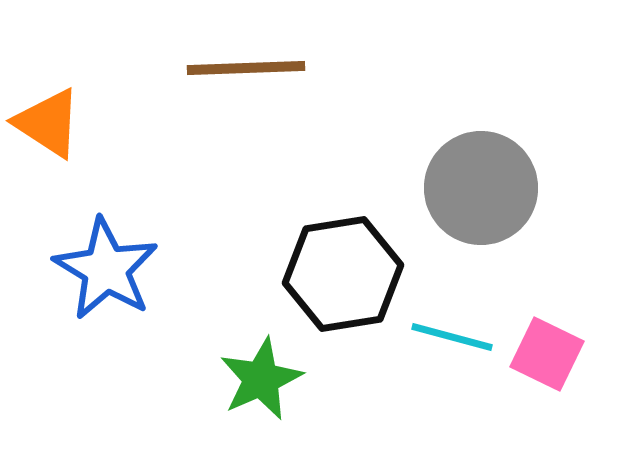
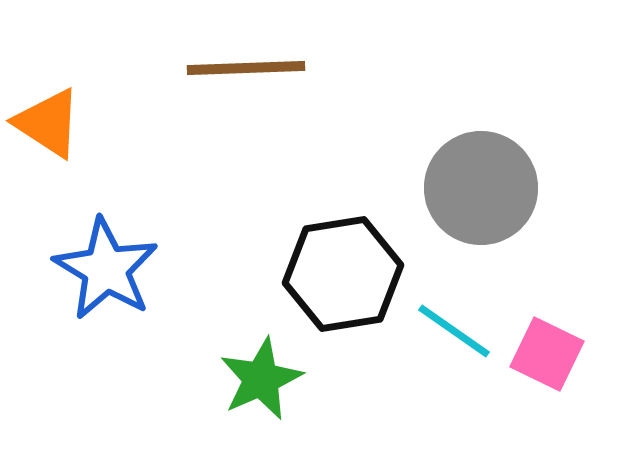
cyan line: moved 2 px right, 6 px up; rotated 20 degrees clockwise
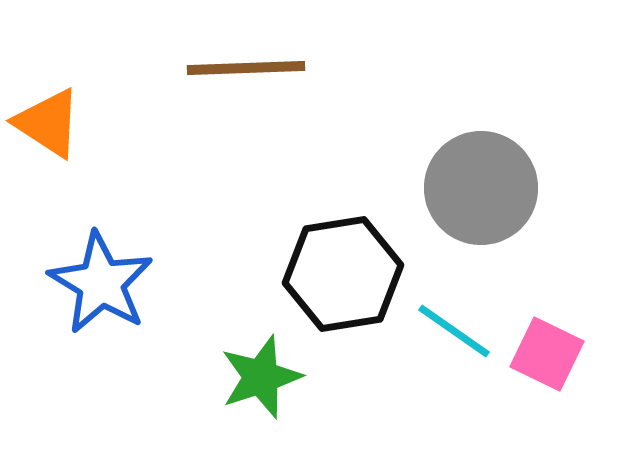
blue star: moved 5 px left, 14 px down
green star: moved 2 px up; rotated 6 degrees clockwise
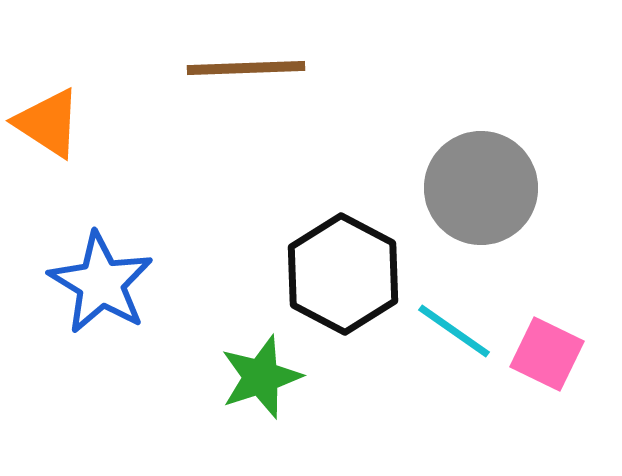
black hexagon: rotated 23 degrees counterclockwise
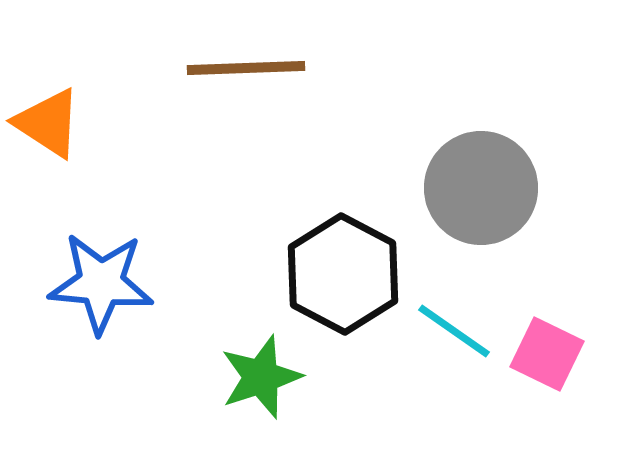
blue star: rotated 26 degrees counterclockwise
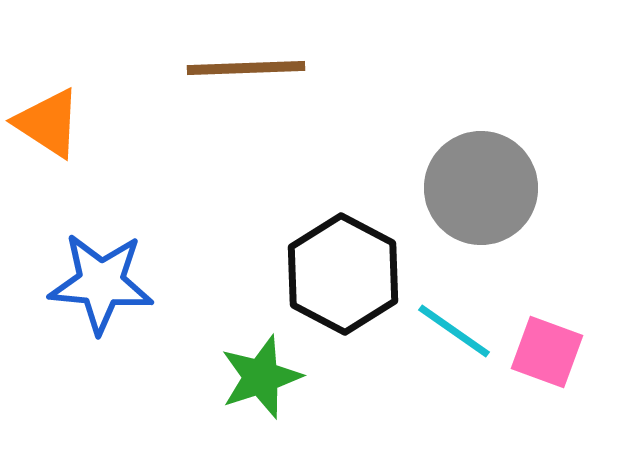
pink square: moved 2 px up; rotated 6 degrees counterclockwise
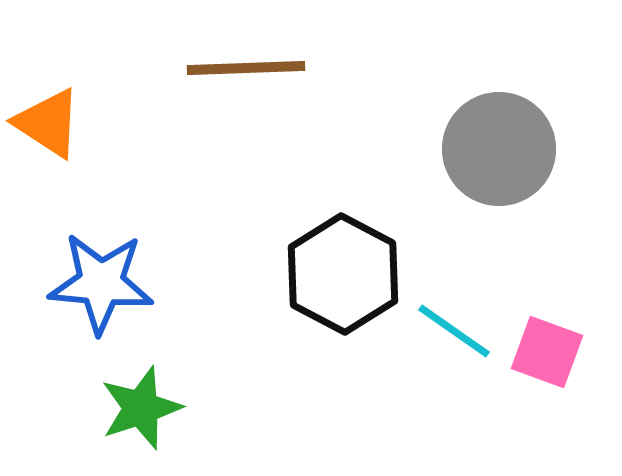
gray circle: moved 18 px right, 39 px up
green star: moved 120 px left, 31 px down
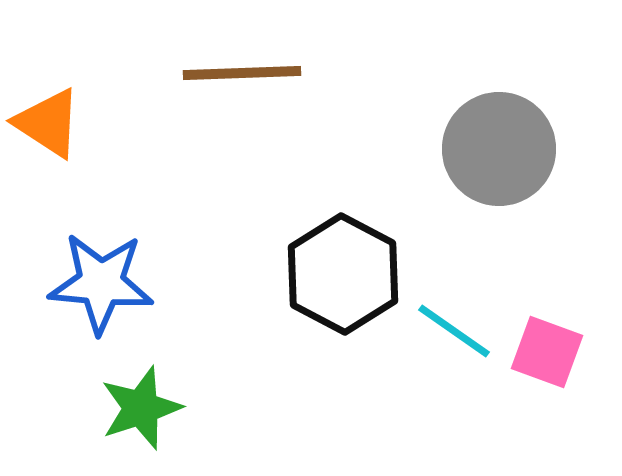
brown line: moved 4 px left, 5 px down
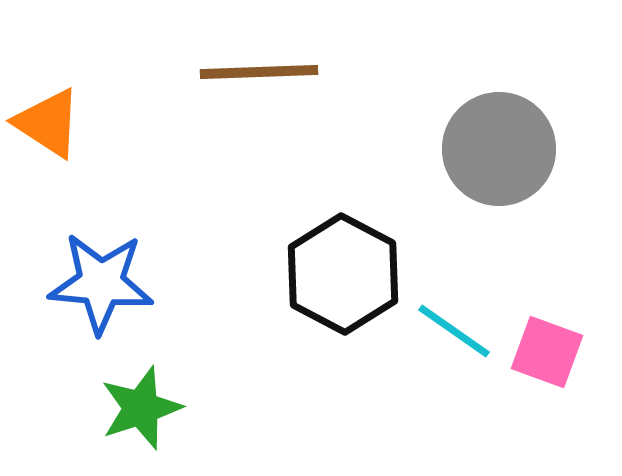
brown line: moved 17 px right, 1 px up
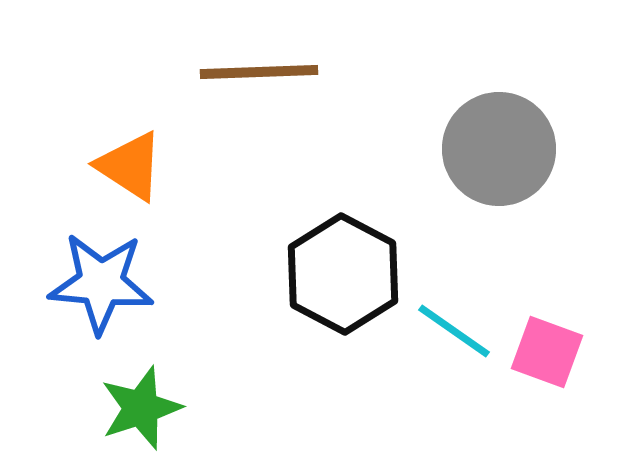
orange triangle: moved 82 px right, 43 px down
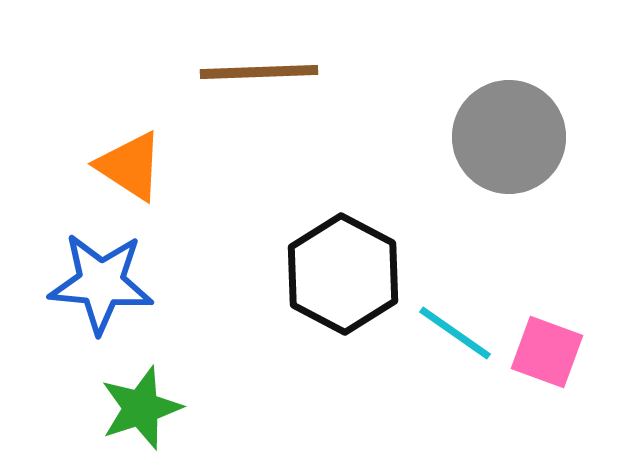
gray circle: moved 10 px right, 12 px up
cyan line: moved 1 px right, 2 px down
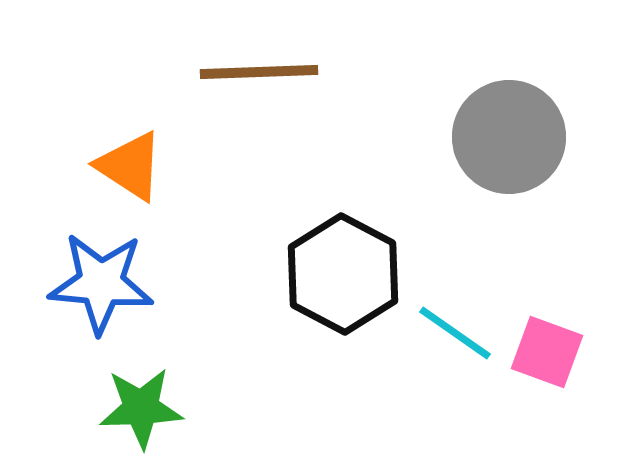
green star: rotated 16 degrees clockwise
